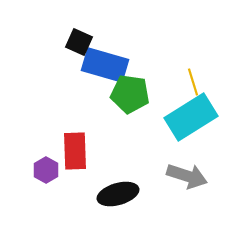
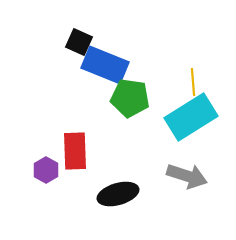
blue rectangle: rotated 6 degrees clockwise
yellow line: rotated 12 degrees clockwise
green pentagon: moved 4 px down
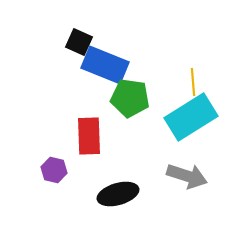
red rectangle: moved 14 px right, 15 px up
purple hexagon: moved 8 px right; rotated 15 degrees counterclockwise
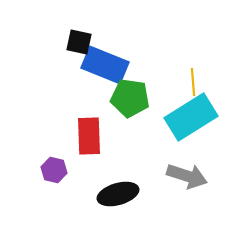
black square: rotated 12 degrees counterclockwise
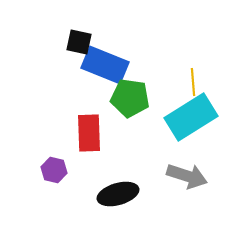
red rectangle: moved 3 px up
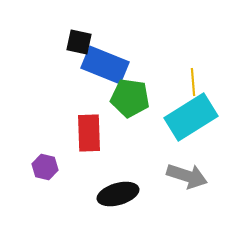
purple hexagon: moved 9 px left, 3 px up
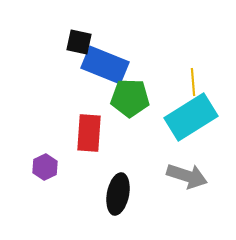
green pentagon: rotated 6 degrees counterclockwise
red rectangle: rotated 6 degrees clockwise
purple hexagon: rotated 20 degrees clockwise
black ellipse: rotated 63 degrees counterclockwise
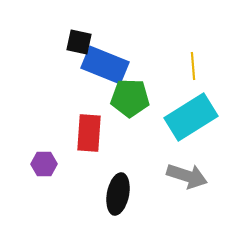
yellow line: moved 16 px up
purple hexagon: moved 1 px left, 3 px up; rotated 25 degrees clockwise
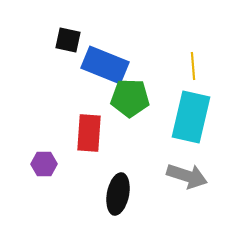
black square: moved 11 px left, 2 px up
cyan rectangle: rotated 45 degrees counterclockwise
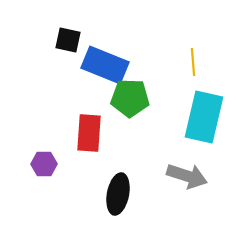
yellow line: moved 4 px up
cyan rectangle: moved 13 px right
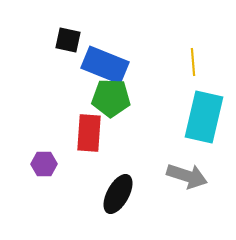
green pentagon: moved 19 px left
black ellipse: rotated 18 degrees clockwise
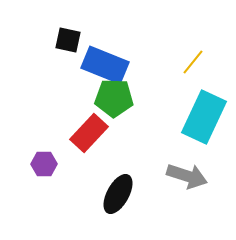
yellow line: rotated 44 degrees clockwise
green pentagon: moved 3 px right
cyan rectangle: rotated 12 degrees clockwise
red rectangle: rotated 39 degrees clockwise
